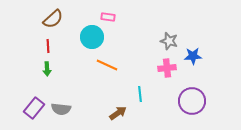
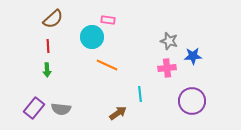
pink rectangle: moved 3 px down
green arrow: moved 1 px down
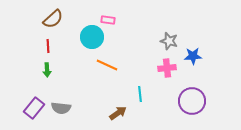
gray semicircle: moved 1 px up
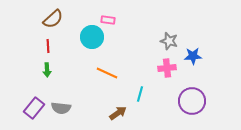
orange line: moved 8 px down
cyan line: rotated 21 degrees clockwise
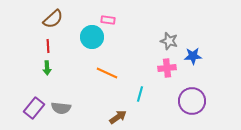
green arrow: moved 2 px up
brown arrow: moved 4 px down
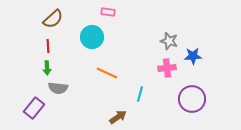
pink rectangle: moved 8 px up
purple circle: moved 2 px up
gray semicircle: moved 3 px left, 20 px up
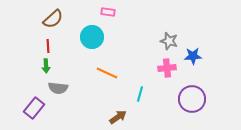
green arrow: moved 1 px left, 2 px up
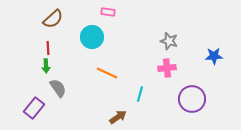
red line: moved 2 px down
blue star: moved 21 px right
gray semicircle: rotated 132 degrees counterclockwise
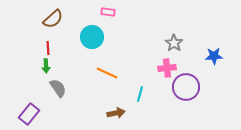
gray star: moved 5 px right, 2 px down; rotated 18 degrees clockwise
purple circle: moved 6 px left, 12 px up
purple rectangle: moved 5 px left, 6 px down
brown arrow: moved 2 px left, 4 px up; rotated 24 degrees clockwise
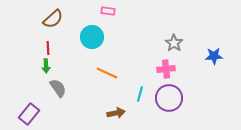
pink rectangle: moved 1 px up
pink cross: moved 1 px left, 1 px down
purple circle: moved 17 px left, 11 px down
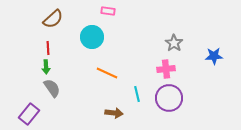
green arrow: moved 1 px down
gray semicircle: moved 6 px left
cyan line: moved 3 px left; rotated 28 degrees counterclockwise
brown arrow: moved 2 px left; rotated 18 degrees clockwise
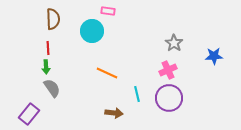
brown semicircle: rotated 50 degrees counterclockwise
cyan circle: moved 6 px up
pink cross: moved 2 px right, 1 px down; rotated 18 degrees counterclockwise
